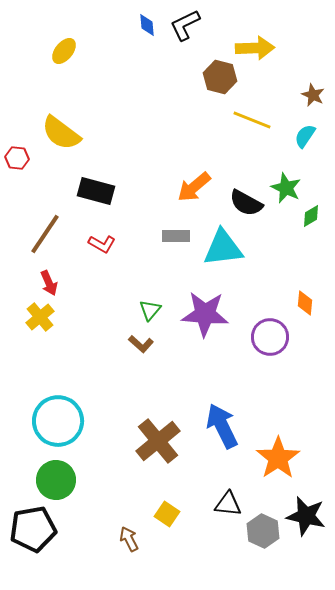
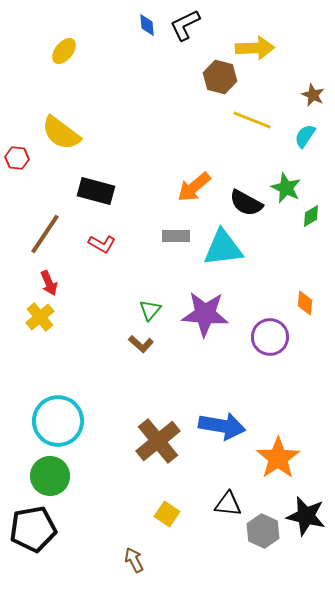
blue arrow: rotated 126 degrees clockwise
green circle: moved 6 px left, 4 px up
brown arrow: moved 5 px right, 21 px down
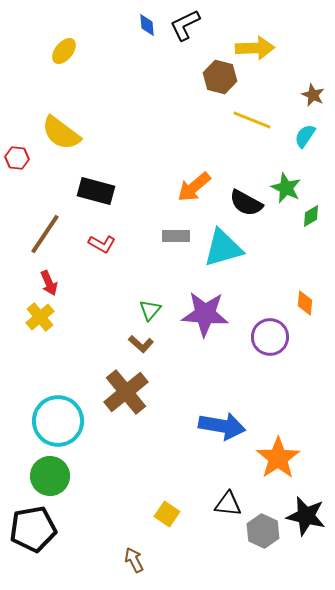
cyan triangle: rotated 9 degrees counterclockwise
brown cross: moved 32 px left, 49 px up
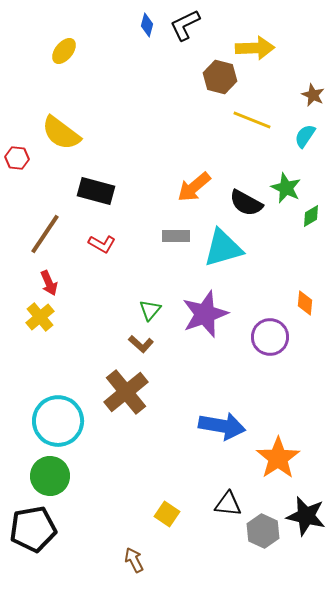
blue diamond: rotated 20 degrees clockwise
purple star: rotated 24 degrees counterclockwise
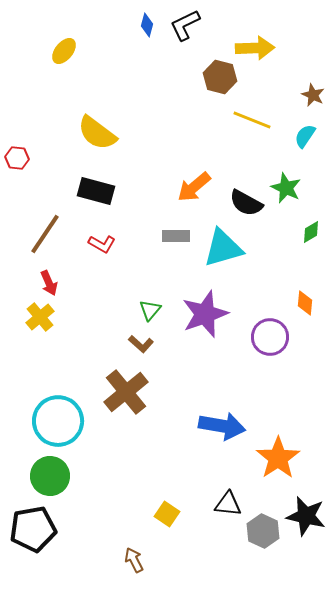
yellow semicircle: moved 36 px right
green diamond: moved 16 px down
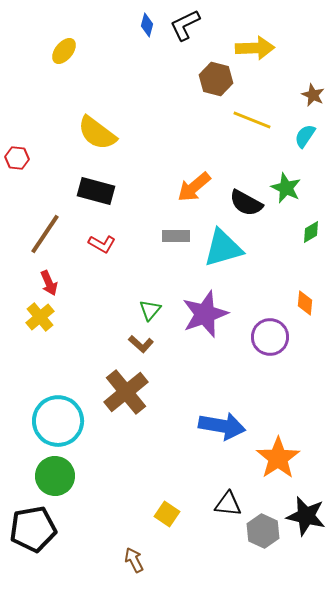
brown hexagon: moved 4 px left, 2 px down
green circle: moved 5 px right
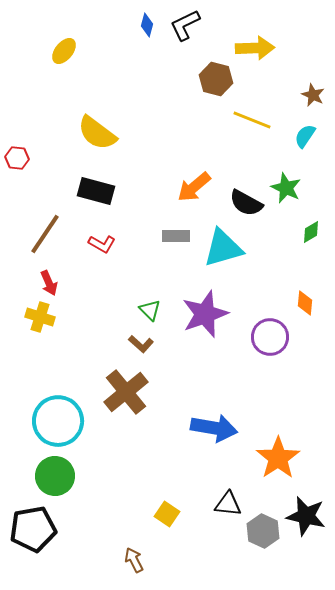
green triangle: rotated 25 degrees counterclockwise
yellow cross: rotated 32 degrees counterclockwise
blue arrow: moved 8 px left, 2 px down
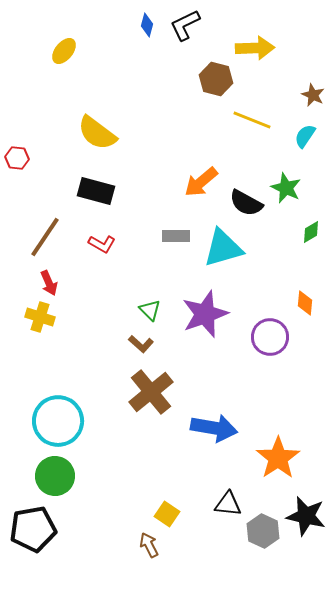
orange arrow: moved 7 px right, 5 px up
brown line: moved 3 px down
brown cross: moved 25 px right
brown arrow: moved 15 px right, 15 px up
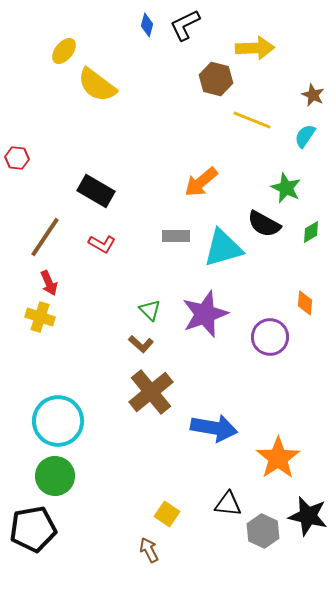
yellow semicircle: moved 48 px up
black rectangle: rotated 15 degrees clockwise
black semicircle: moved 18 px right, 21 px down
black star: moved 2 px right
brown arrow: moved 5 px down
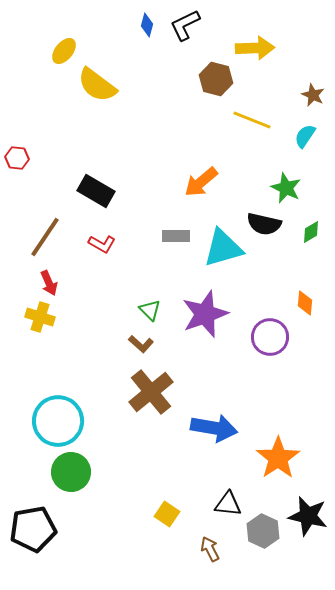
black semicircle: rotated 16 degrees counterclockwise
green circle: moved 16 px right, 4 px up
brown arrow: moved 61 px right, 1 px up
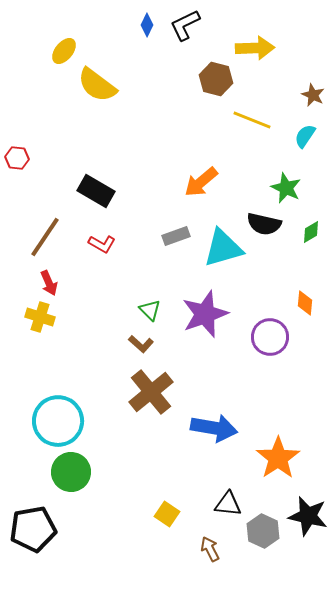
blue diamond: rotated 10 degrees clockwise
gray rectangle: rotated 20 degrees counterclockwise
